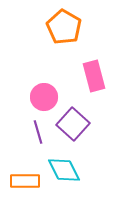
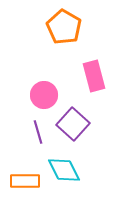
pink circle: moved 2 px up
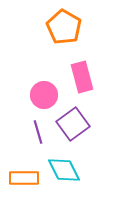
pink rectangle: moved 12 px left, 1 px down
purple square: rotated 12 degrees clockwise
orange rectangle: moved 1 px left, 3 px up
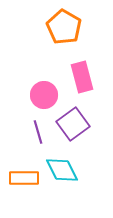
cyan diamond: moved 2 px left
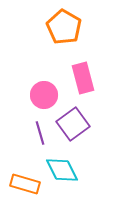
pink rectangle: moved 1 px right, 1 px down
purple line: moved 2 px right, 1 px down
orange rectangle: moved 1 px right, 6 px down; rotated 16 degrees clockwise
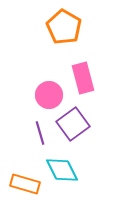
pink circle: moved 5 px right
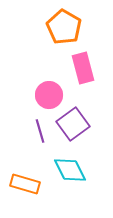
pink rectangle: moved 10 px up
purple line: moved 2 px up
cyan diamond: moved 8 px right
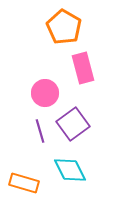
pink circle: moved 4 px left, 2 px up
orange rectangle: moved 1 px left, 1 px up
